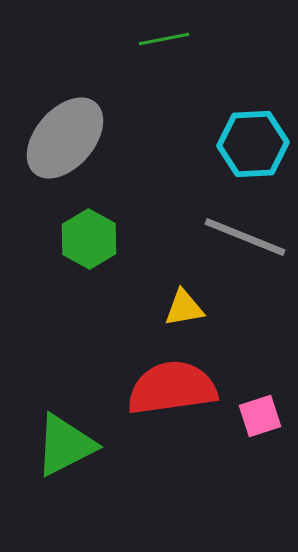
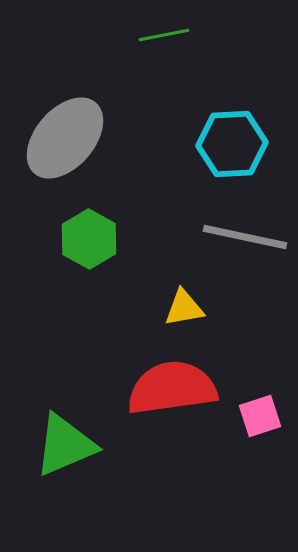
green line: moved 4 px up
cyan hexagon: moved 21 px left
gray line: rotated 10 degrees counterclockwise
green triangle: rotated 4 degrees clockwise
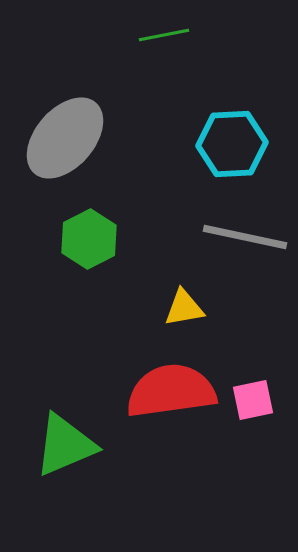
green hexagon: rotated 4 degrees clockwise
red semicircle: moved 1 px left, 3 px down
pink square: moved 7 px left, 16 px up; rotated 6 degrees clockwise
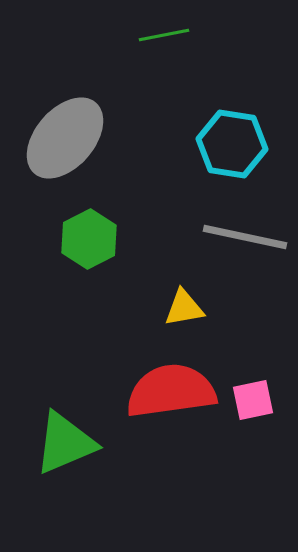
cyan hexagon: rotated 12 degrees clockwise
green triangle: moved 2 px up
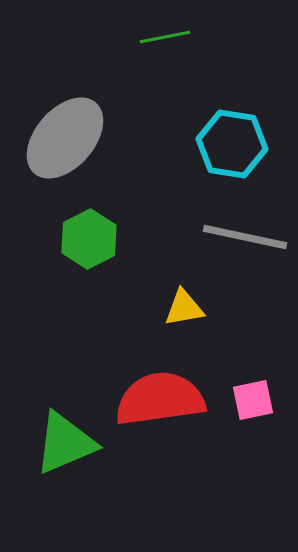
green line: moved 1 px right, 2 px down
red semicircle: moved 11 px left, 8 px down
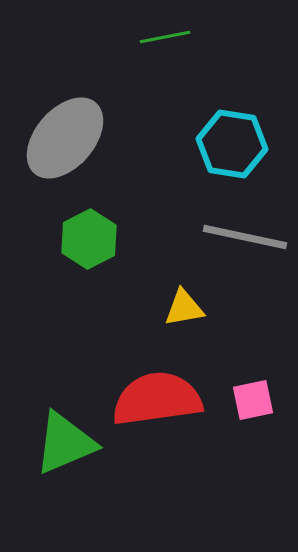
red semicircle: moved 3 px left
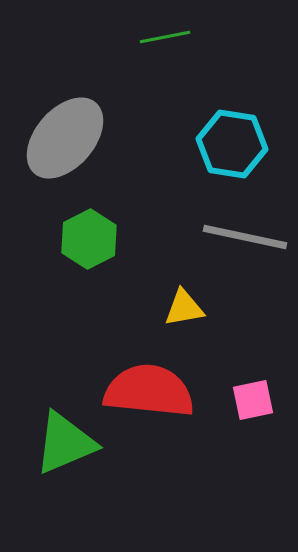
red semicircle: moved 8 px left, 8 px up; rotated 14 degrees clockwise
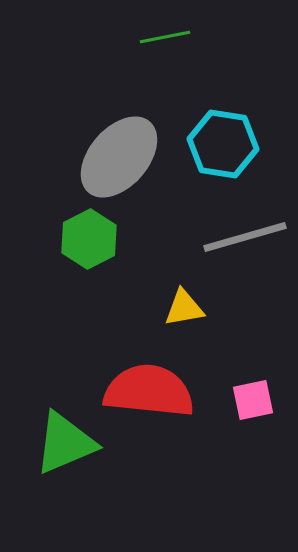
gray ellipse: moved 54 px right, 19 px down
cyan hexagon: moved 9 px left
gray line: rotated 28 degrees counterclockwise
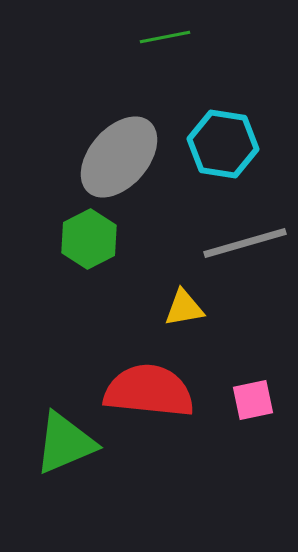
gray line: moved 6 px down
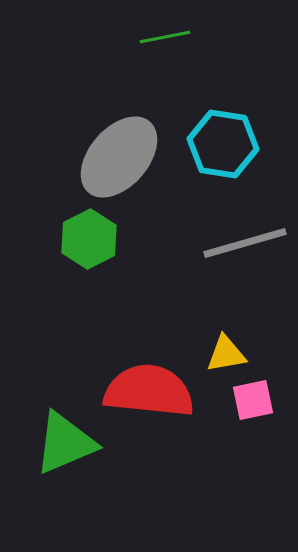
yellow triangle: moved 42 px right, 46 px down
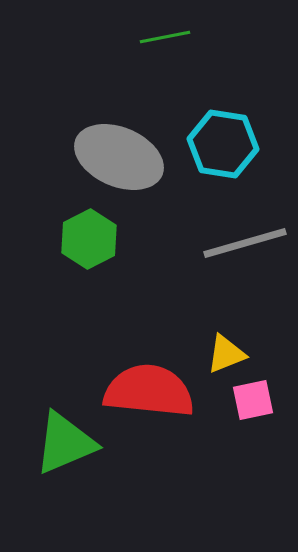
gray ellipse: rotated 72 degrees clockwise
yellow triangle: rotated 12 degrees counterclockwise
